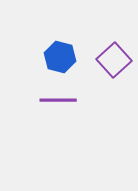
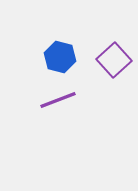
purple line: rotated 21 degrees counterclockwise
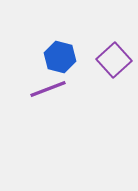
purple line: moved 10 px left, 11 px up
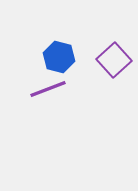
blue hexagon: moved 1 px left
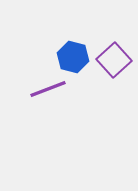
blue hexagon: moved 14 px right
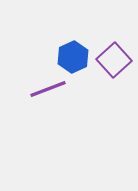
blue hexagon: rotated 20 degrees clockwise
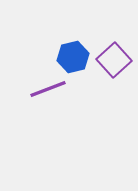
blue hexagon: rotated 12 degrees clockwise
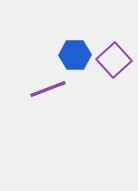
blue hexagon: moved 2 px right, 2 px up; rotated 12 degrees clockwise
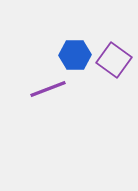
purple square: rotated 12 degrees counterclockwise
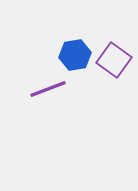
blue hexagon: rotated 8 degrees counterclockwise
